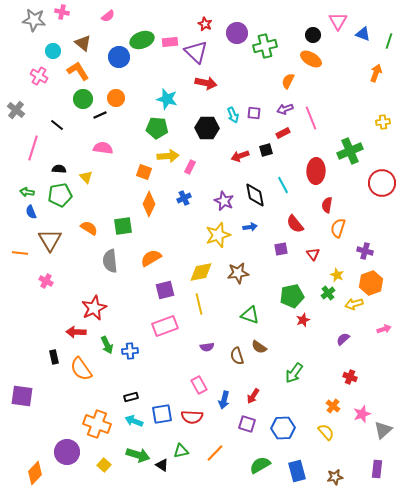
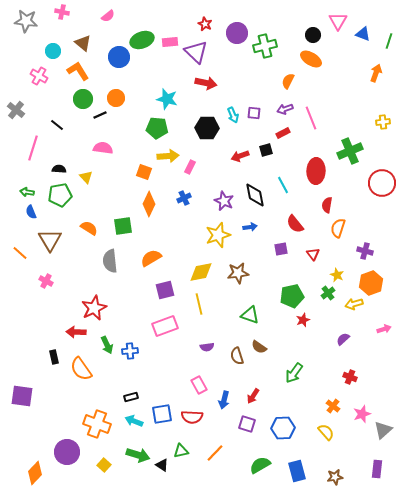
gray star at (34, 20): moved 8 px left, 1 px down
orange line at (20, 253): rotated 35 degrees clockwise
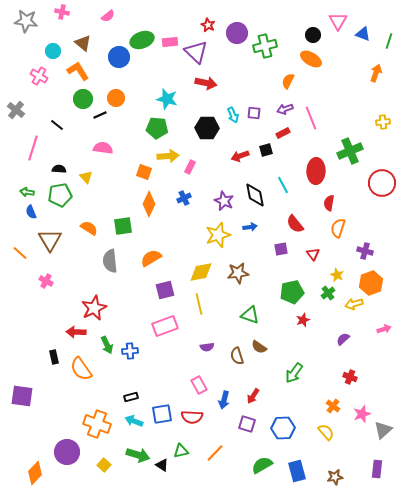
red star at (205, 24): moved 3 px right, 1 px down
red semicircle at (327, 205): moved 2 px right, 2 px up
green pentagon at (292, 296): moved 4 px up
green semicircle at (260, 465): moved 2 px right
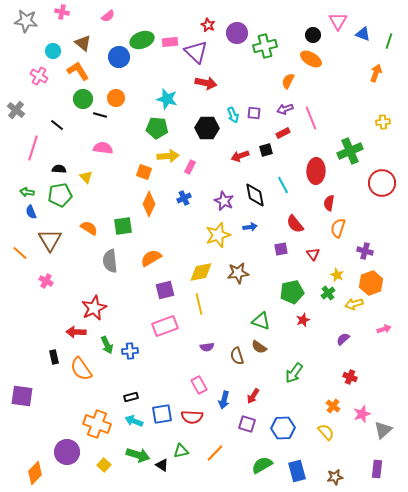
black line at (100, 115): rotated 40 degrees clockwise
green triangle at (250, 315): moved 11 px right, 6 px down
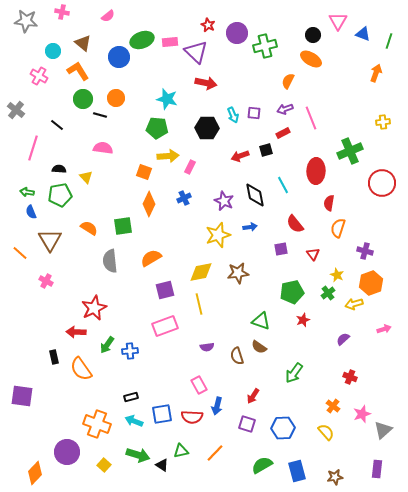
green arrow at (107, 345): rotated 60 degrees clockwise
blue arrow at (224, 400): moved 7 px left, 6 px down
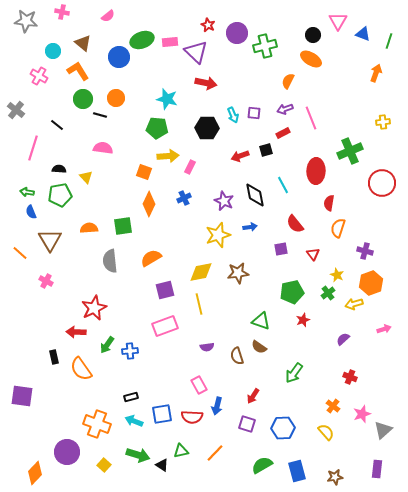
orange semicircle at (89, 228): rotated 36 degrees counterclockwise
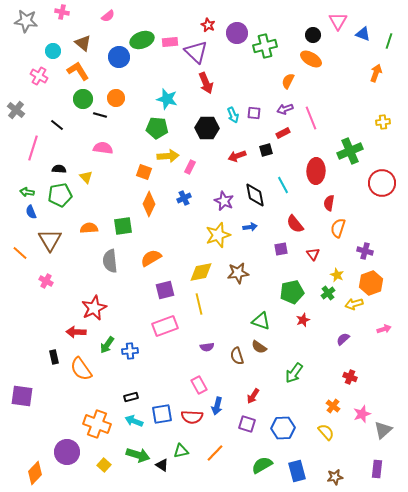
red arrow at (206, 83): rotated 55 degrees clockwise
red arrow at (240, 156): moved 3 px left
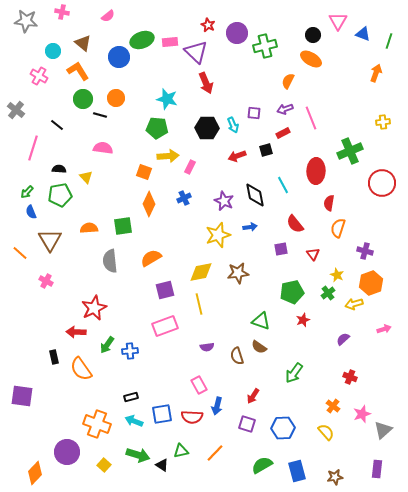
cyan arrow at (233, 115): moved 10 px down
green arrow at (27, 192): rotated 56 degrees counterclockwise
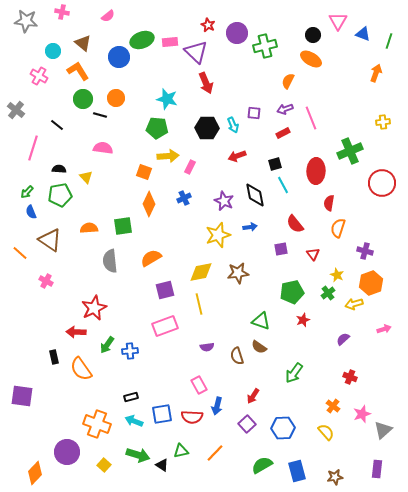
black square at (266, 150): moved 9 px right, 14 px down
brown triangle at (50, 240): rotated 25 degrees counterclockwise
purple square at (247, 424): rotated 30 degrees clockwise
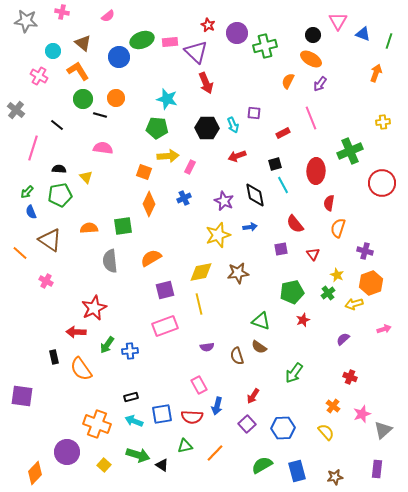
purple arrow at (285, 109): moved 35 px right, 25 px up; rotated 35 degrees counterclockwise
green triangle at (181, 451): moved 4 px right, 5 px up
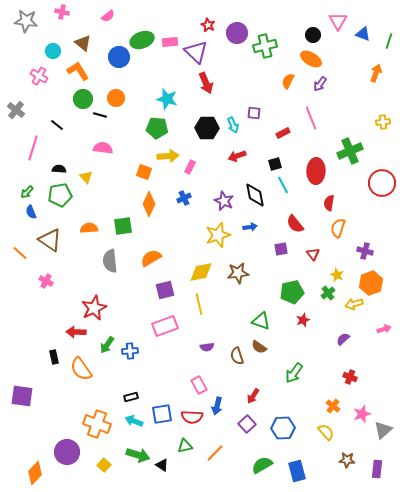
brown star at (335, 477): moved 12 px right, 17 px up; rotated 14 degrees clockwise
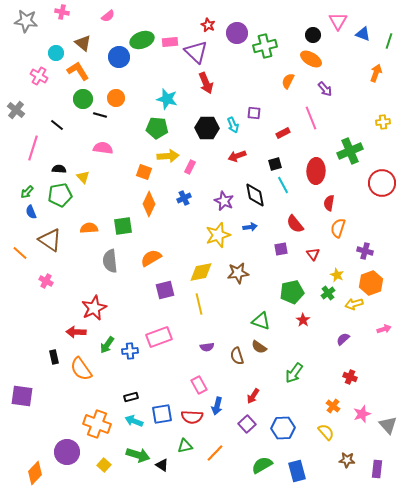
cyan circle at (53, 51): moved 3 px right, 2 px down
purple arrow at (320, 84): moved 5 px right, 5 px down; rotated 77 degrees counterclockwise
yellow triangle at (86, 177): moved 3 px left
red star at (303, 320): rotated 16 degrees counterclockwise
pink rectangle at (165, 326): moved 6 px left, 11 px down
gray triangle at (383, 430): moved 5 px right, 5 px up; rotated 30 degrees counterclockwise
